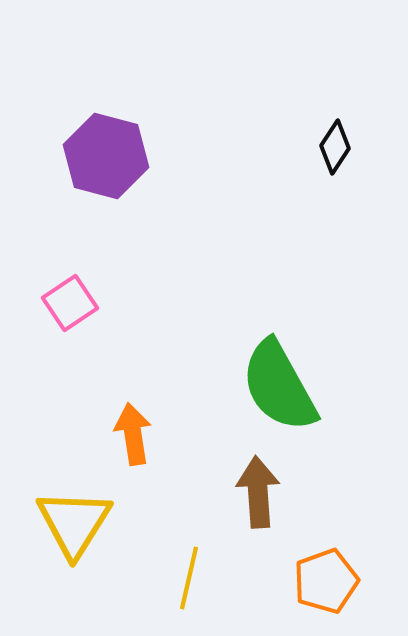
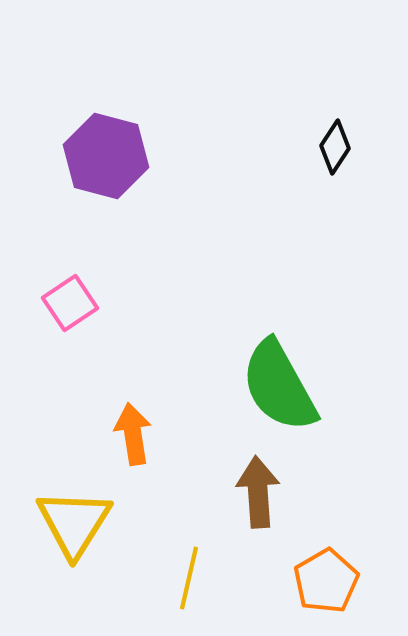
orange pentagon: rotated 10 degrees counterclockwise
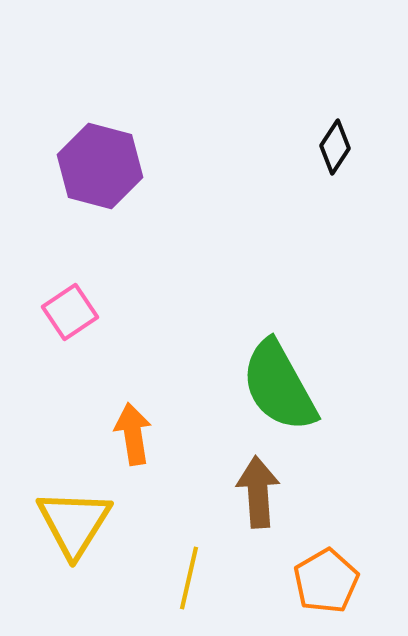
purple hexagon: moved 6 px left, 10 px down
pink square: moved 9 px down
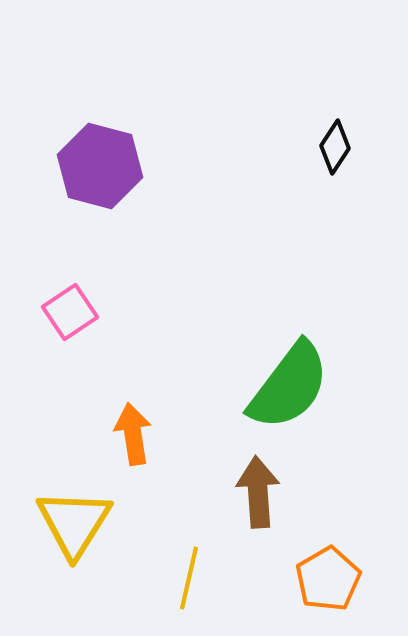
green semicircle: moved 10 px right; rotated 114 degrees counterclockwise
orange pentagon: moved 2 px right, 2 px up
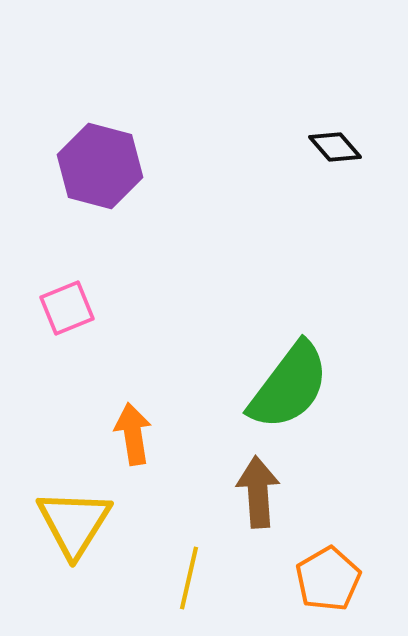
black diamond: rotated 74 degrees counterclockwise
pink square: moved 3 px left, 4 px up; rotated 12 degrees clockwise
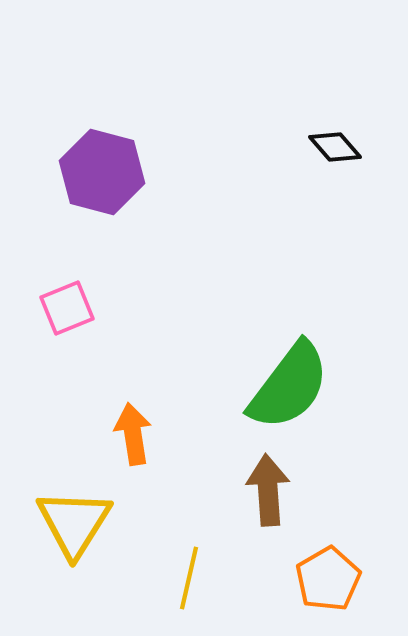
purple hexagon: moved 2 px right, 6 px down
brown arrow: moved 10 px right, 2 px up
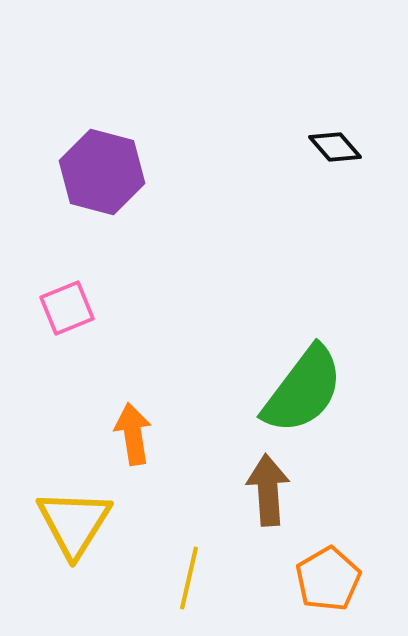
green semicircle: moved 14 px right, 4 px down
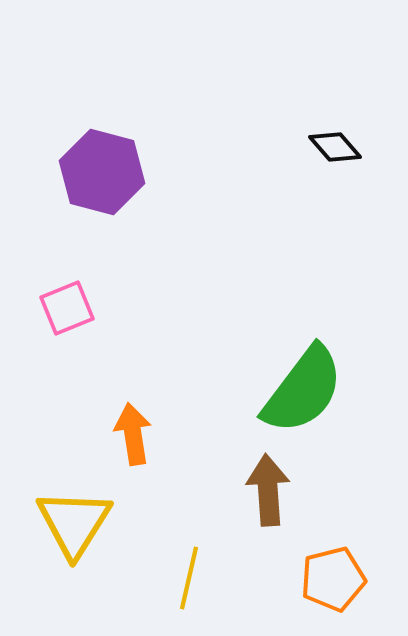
orange pentagon: moved 5 px right; rotated 16 degrees clockwise
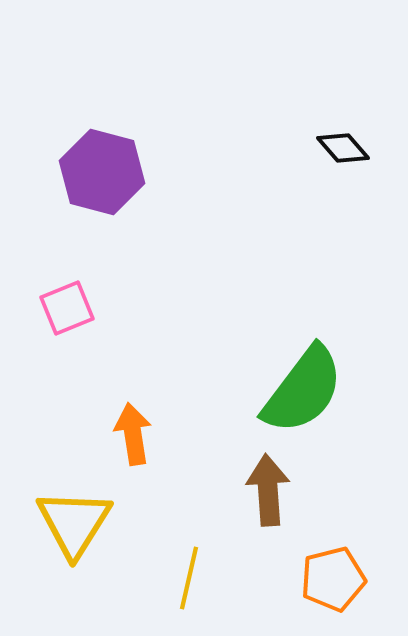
black diamond: moved 8 px right, 1 px down
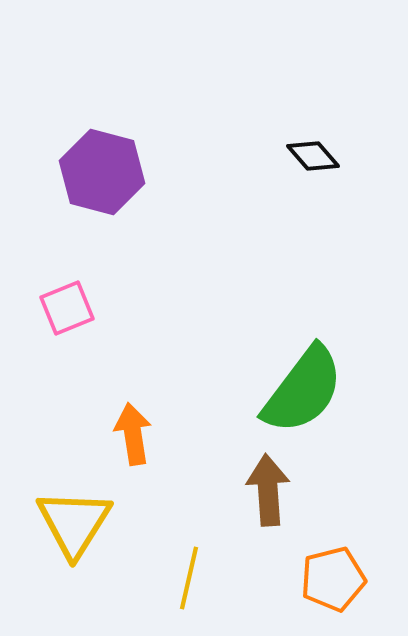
black diamond: moved 30 px left, 8 px down
